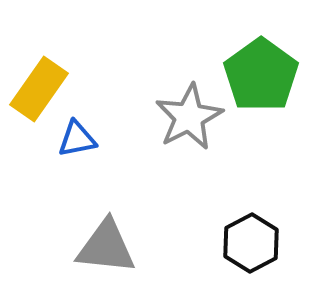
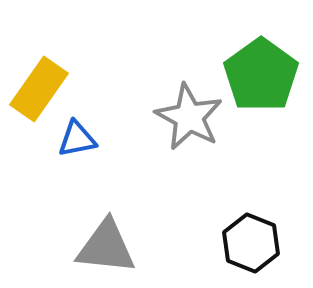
gray star: rotated 16 degrees counterclockwise
black hexagon: rotated 10 degrees counterclockwise
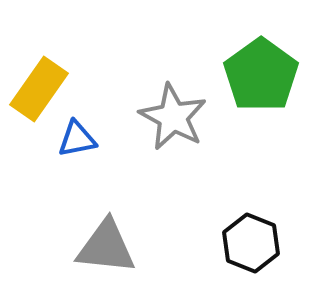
gray star: moved 16 px left
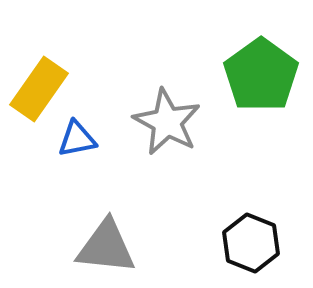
gray star: moved 6 px left, 5 px down
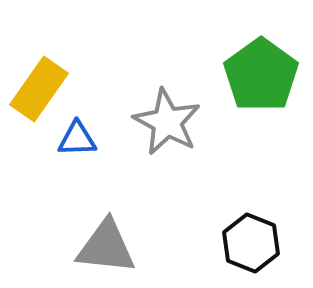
blue triangle: rotated 9 degrees clockwise
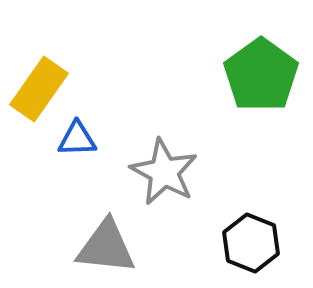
gray star: moved 3 px left, 50 px down
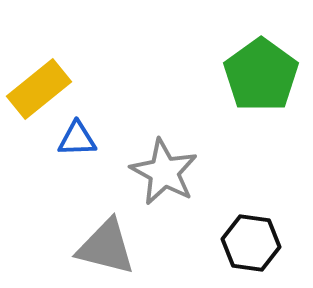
yellow rectangle: rotated 16 degrees clockwise
black hexagon: rotated 14 degrees counterclockwise
gray triangle: rotated 8 degrees clockwise
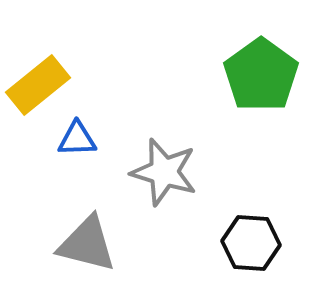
yellow rectangle: moved 1 px left, 4 px up
gray star: rotated 12 degrees counterclockwise
black hexagon: rotated 4 degrees counterclockwise
gray triangle: moved 19 px left, 3 px up
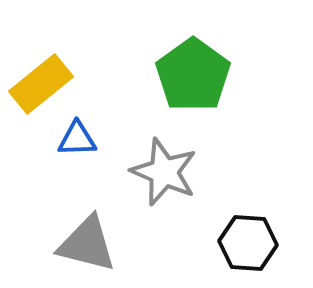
green pentagon: moved 68 px left
yellow rectangle: moved 3 px right, 1 px up
gray star: rotated 6 degrees clockwise
black hexagon: moved 3 px left
